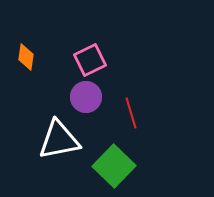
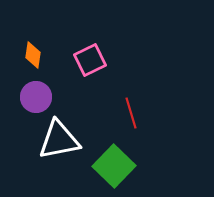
orange diamond: moved 7 px right, 2 px up
purple circle: moved 50 px left
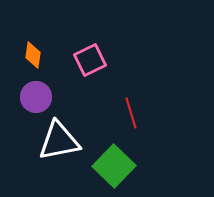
white triangle: moved 1 px down
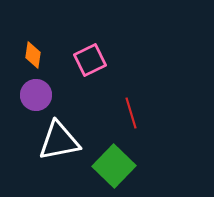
purple circle: moved 2 px up
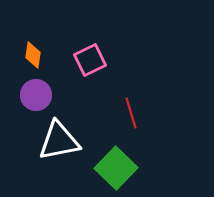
green square: moved 2 px right, 2 px down
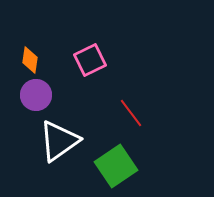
orange diamond: moved 3 px left, 5 px down
red line: rotated 20 degrees counterclockwise
white triangle: rotated 24 degrees counterclockwise
green square: moved 2 px up; rotated 12 degrees clockwise
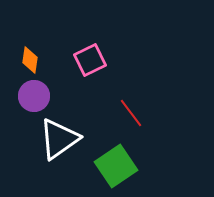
purple circle: moved 2 px left, 1 px down
white triangle: moved 2 px up
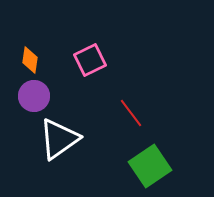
green square: moved 34 px right
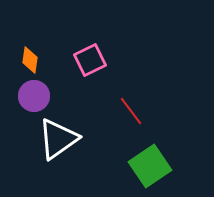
red line: moved 2 px up
white triangle: moved 1 px left
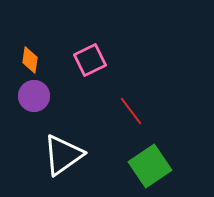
white triangle: moved 5 px right, 16 px down
